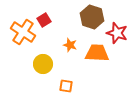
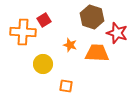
orange cross: rotated 30 degrees counterclockwise
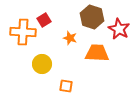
red star: moved 2 px right, 4 px up; rotated 10 degrees clockwise
orange star: moved 7 px up
yellow circle: moved 1 px left
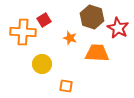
red star: moved 1 px left, 1 px up
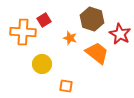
brown hexagon: moved 2 px down
red star: moved 2 px right, 6 px down
orange trapezoid: rotated 35 degrees clockwise
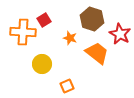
orange square: moved 1 px right; rotated 32 degrees counterclockwise
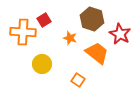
orange square: moved 11 px right, 6 px up; rotated 32 degrees counterclockwise
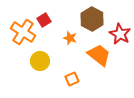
brown hexagon: rotated 10 degrees clockwise
orange cross: rotated 30 degrees clockwise
orange trapezoid: moved 2 px right, 2 px down
yellow circle: moved 2 px left, 3 px up
orange square: moved 6 px left, 1 px up; rotated 32 degrees clockwise
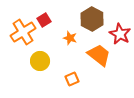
orange cross: rotated 25 degrees clockwise
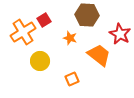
brown hexagon: moved 5 px left, 4 px up; rotated 25 degrees counterclockwise
